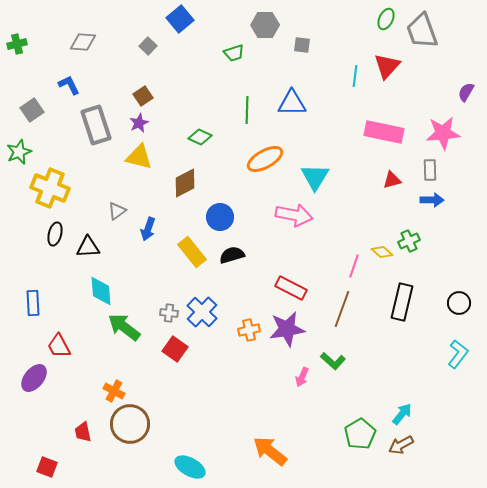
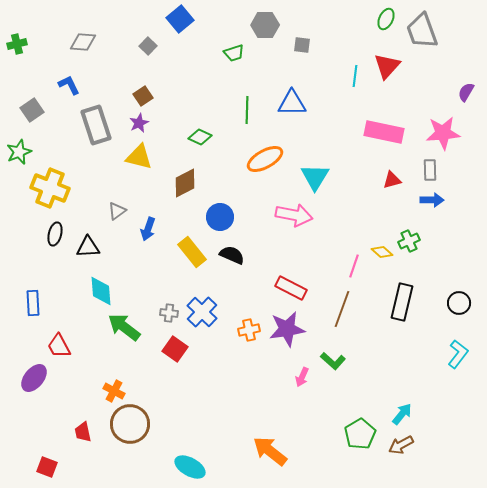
black semicircle at (232, 255): rotated 40 degrees clockwise
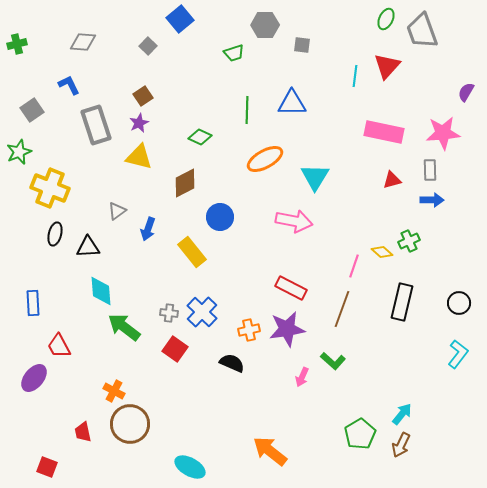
pink arrow at (294, 215): moved 6 px down
black semicircle at (232, 255): moved 108 px down
brown arrow at (401, 445): rotated 35 degrees counterclockwise
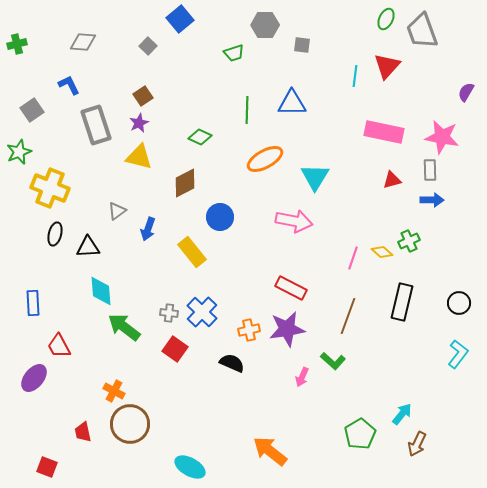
pink star at (443, 133): moved 1 px left, 4 px down; rotated 16 degrees clockwise
pink line at (354, 266): moved 1 px left, 8 px up
brown line at (342, 309): moved 6 px right, 7 px down
brown arrow at (401, 445): moved 16 px right, 1 px up
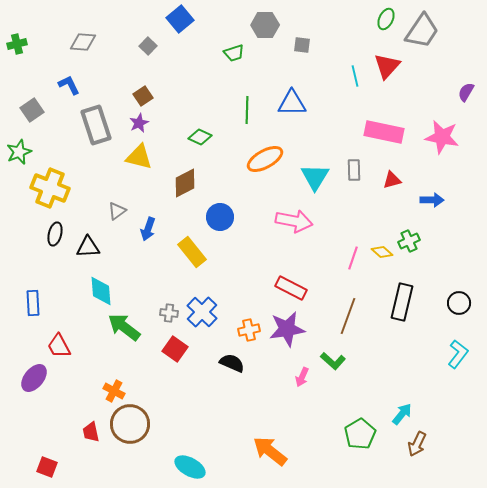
gray trapezoid at (422, 31): rotated 126 degrees counterclockwise
cyan line at (355, 76): rotated 20 degrees counterclockwise
gray rectangle at (430, 170): moved 76 px left
red trapezoid at (83, 432): moved 8 px right
